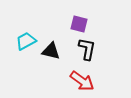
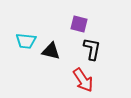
cyan trapezoid: rotated 145 degrees counterclockwise
black L-shape: moved 5 px right
red arrow: moved 1 px right, 1 px up; rotated 20 degrees clockwise
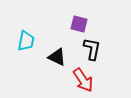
cyan trapezoid: rotated 85 degrees counterclockwise
black triangle: moved 6 px right, 6 px down; rotated 12 degrees clockwise
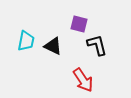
black L-shape: moved 5 px right, 4 px up; rotated 25 degrees counterclockwise
black triangle: moved 4 px left, 11 px up
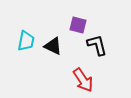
purple square: moved 1 px left, 1 px down
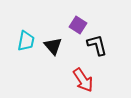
purple square: rotated 18 degrees clockwise
black triangle: rotated 24 degrees clockwise
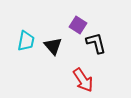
black L-shape: moved 1 px left, 2 px up
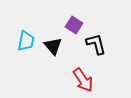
purple square: moved 4 px left
black L-shape: moved 1 px down
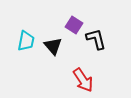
black L-shape: moved 5 px up
